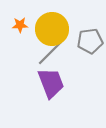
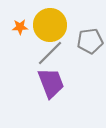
orange star: moved 2 px down
yellow circle: moved 2 px left, 4 px up
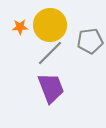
purple trapezoid: moved 5 px down
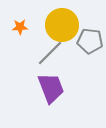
yellow circle: moved 12 px right
gray pentagon: rotated 15 degrees clockwise
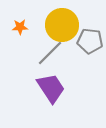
purple trapezoid: rotated 12 degrees counterclockwise
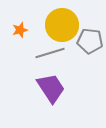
orange star: moved 3 px down; rotated 14 degrees counterclockwise
gray line: rotated 28 degrees clockwise
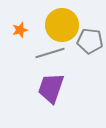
purple trapezoid: rotated 128 degrees counterclockwise
